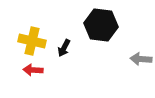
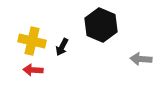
black hexagon: rotated 16 degrees clockwise
black arrow: moved 2 px left, 1 px up
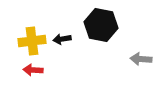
black hexagon: rotated 12 degrees counterclockwise
yellow cross: rotated 20 degrees counterclockwise
black arrow: moved 8 px up; rotated 54 degrees clockwise
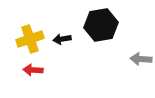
black hexagon: rotated 20 degrees counterclockwise
yellow cross: moved 2 px left, 2 px up; rotated 12 degrees counterclockwise
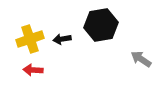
gray arrow: rotated 30 degrees clockwise
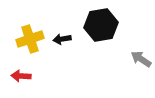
red arrow: moved 12 px left, 6 px down
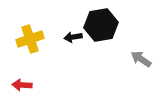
black arrow: moved 11 px right, 2 px up
red arrow: moved 1 px right, 9 px down
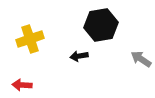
black arrow: moved 6 px right, 19 px down
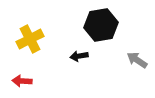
yellow cross: rotated 8 degrees counterclockwise
gray arrow: moved 4 px left, 1 px down
red arrow: moved 4 px up
